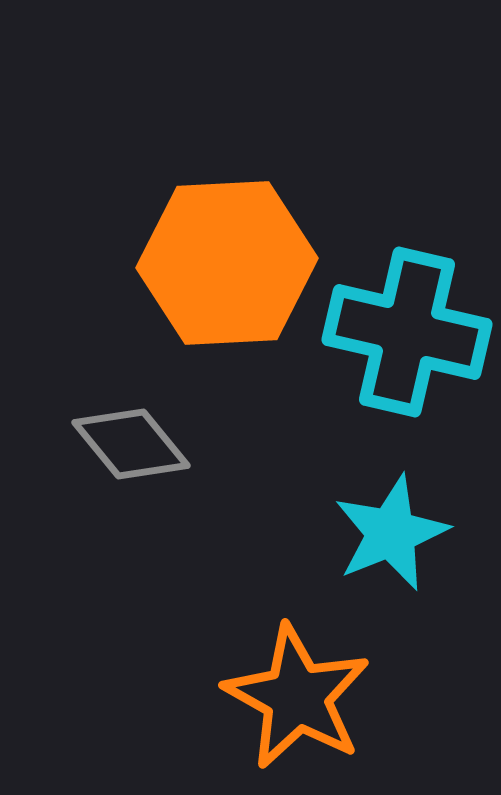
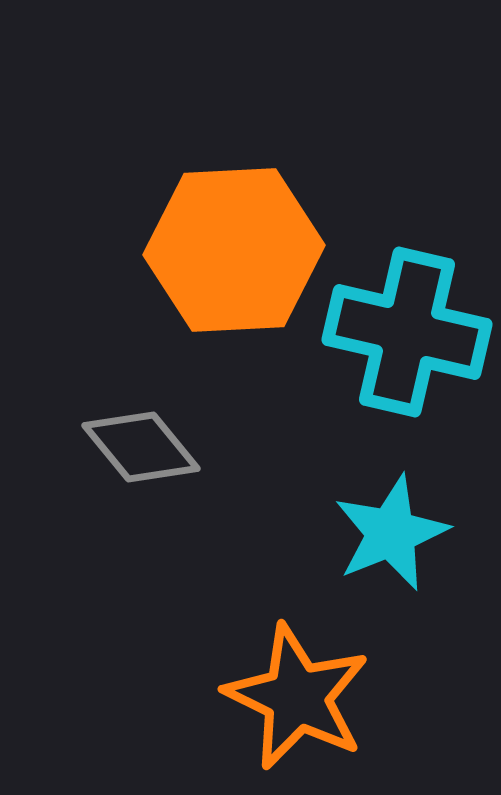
orange hexagon: moved 7 px right, 13 px up
gray diamond: moved 10 px right, 3 px down
orange star: rotated 3 degrees counterclockwise
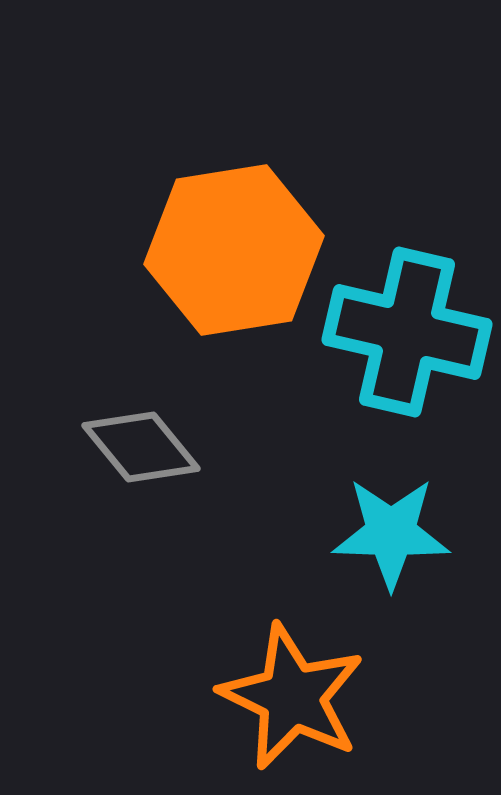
orange hexagon: rotated 6 degrees counterclockwise
cyan star: rotated 24 degrees clockwise
orange star: moved 5 px left
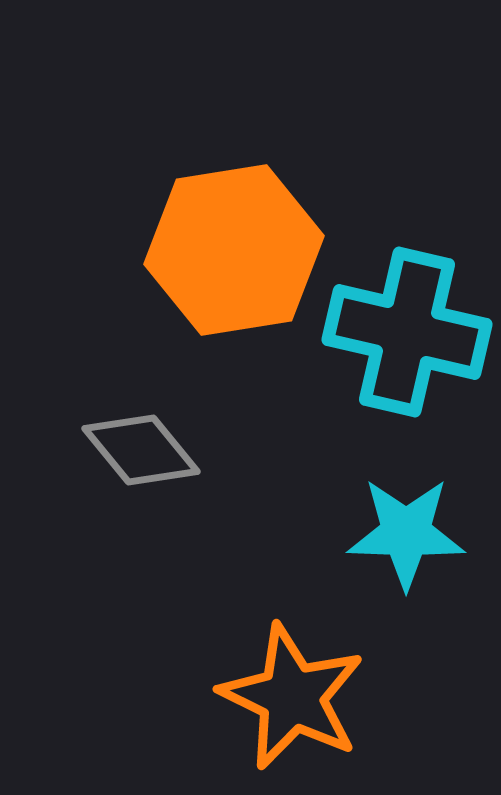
gray diamond: moved 3 px down
cyan star: moved 15 px right
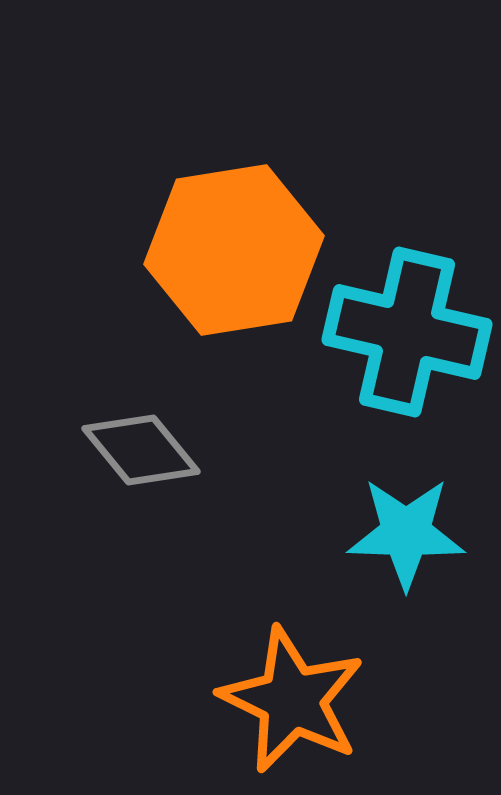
orange star: moved 3 px down
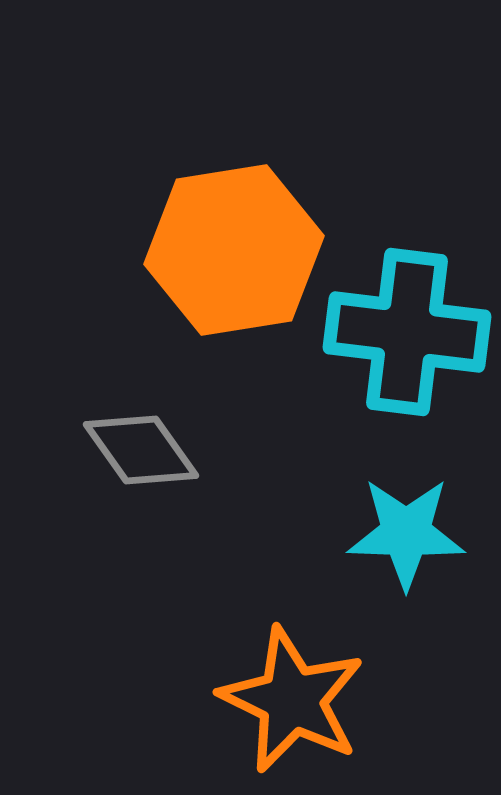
cyan cross: rotated 6 degrees counterclockwise
gray diamond: rotated 4 degrees clockwise
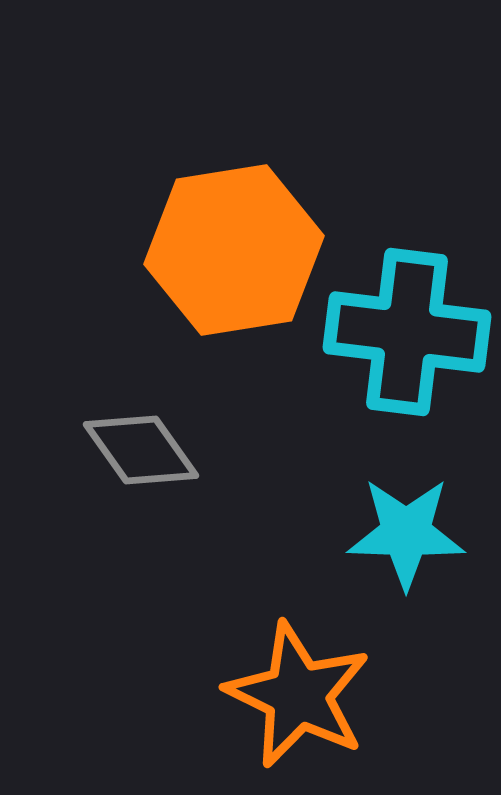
orange star: moved 6 px right, 5 px up
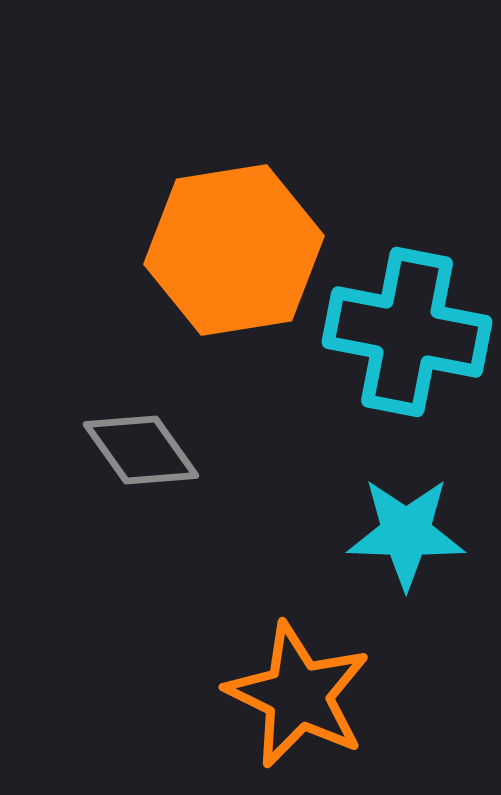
cyan cross: rotated 4 degrees clockwise
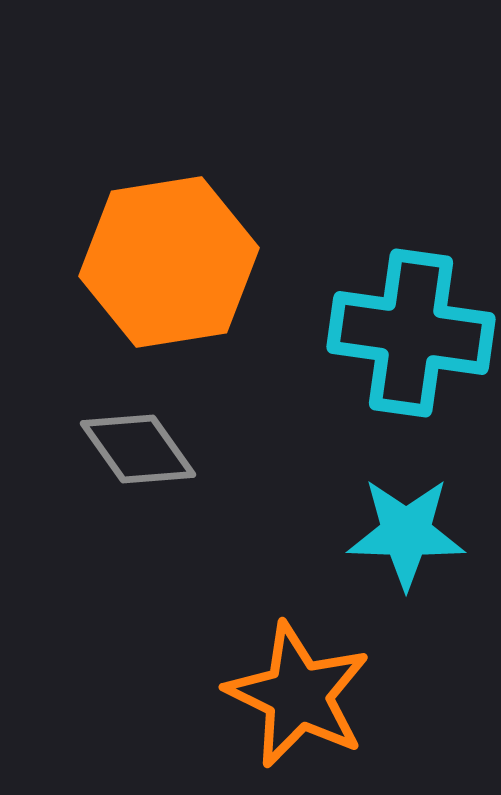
orange hexagon: moved 65 px left, 12 px down
cyan cross: moved 4 px right, 1 px down; rotated 3 degrees counterclockwise
gray diamond: moved 3 px left, 1 px up
